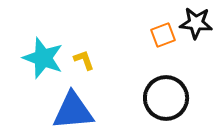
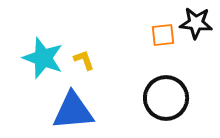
orange square: rotated 15 degrees clockwise
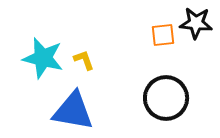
cyan star: rotated 6 degrees counterclockwise
blue triangle: rotated 15 degrees clockwise
